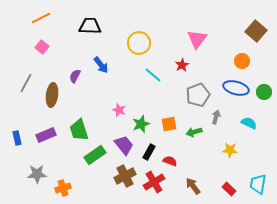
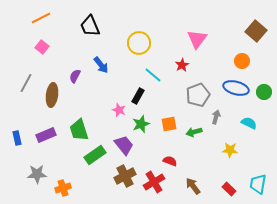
black trapezoid: rotated 115 degrees counterclockwise
black rectangle: moved 11 px left, 56 px up
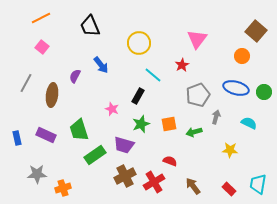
orange circle: moved 5 px up
pink star: moved 7 px left, 1 px up
purple rectangle: rotated 48 degrees clockwise
purple trapezoid: rotated 145 degrees clockwise
